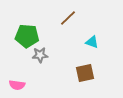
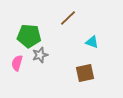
green pentagon: moved 2 px right
gray star: rotated 14 degrees counterclockwise
pink semicircle: moved 22 px up; rotated 98 degrees clockwise
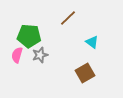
cyan triangle: rotated 16 degrees clockwise
pink semicircle: moved 8 px up
brown square: rotated 18 degrees counterclockwise
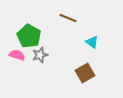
brown line: rotated 66 degrees clockwise
green pentagon: rotated 25 degrees clockwise
pink semicircle: rotated 91 degrees clockwise
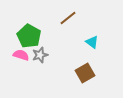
brown line: rotated 60 degrees counterclockwise
pink semicircle: moved 4 px right
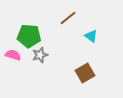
green pentagon: rotated 25 degrees counterclockwise
cyan triangle: moved 1 px left, 6 px up
pink semicircle: moved 8 px left
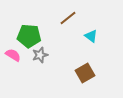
pink semicircle: rotated 14 degrees clockwise
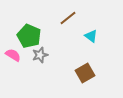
green pentagon: rotated 20 degrees clockwise
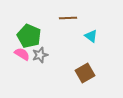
brown line: rotated 36 degrees clockwise
pink semicircle: moved 9 px right, 1 px up
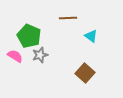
pink semicircle: moved 7 px left, 2 px down
brown square: rotated 18 degrees counterclockwise
